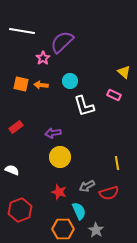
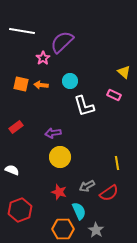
red semicircle: rotated 18 degrees counterclockwise
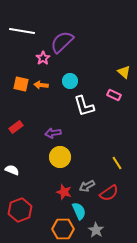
yellow line: rotated 24 degrees counterclockwise
red star: moved 5 px right
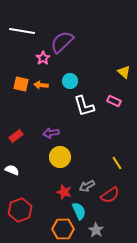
pink rectangle: moved 6 px down
red rectangle: moved 9 px down
purple arrow: moved 2 px left
red semicircle: moved 1 px right, 2 px down
